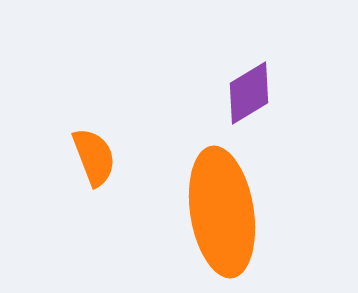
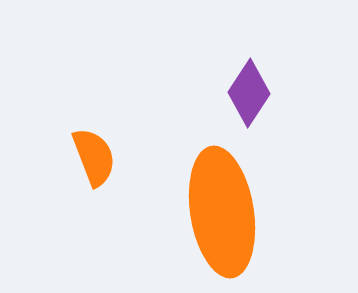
purple diamond: rotated 26 degrees counterclockwise
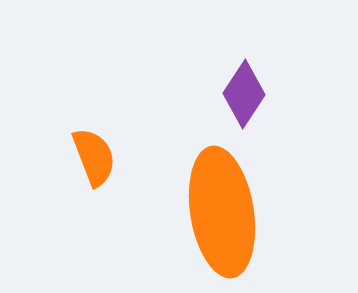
purple diamond: moved 5 px left, 1 px down
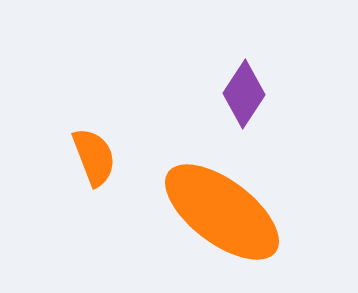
orange ellipse: rotated 44 degrees counterclockwise
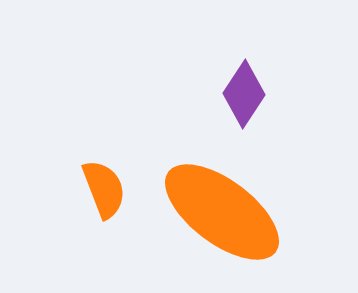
orange semicircle: moved 10 px right, 32 px down
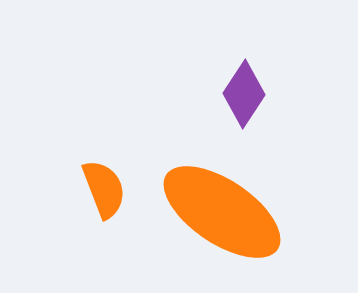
orange ellipse: rotated 3 degrees counterclockwise
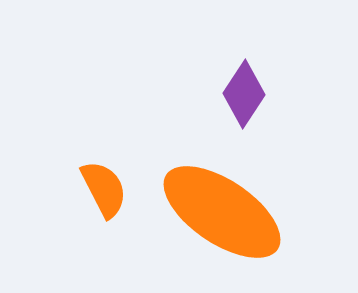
orange semicircle: rotated 6 degrees counterclockwise
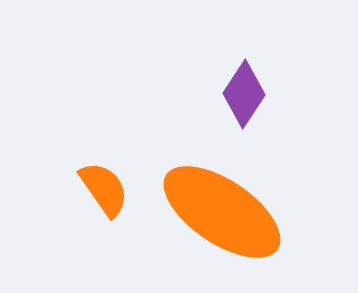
orange semicircle: rotated 8 degrees counterclockwise
